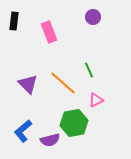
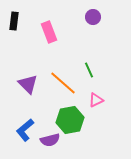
green hexagon: moved 4 px left, 3 px up
blue L-shape: moved 2 px right, 1 px up
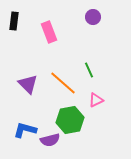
blue L-shape: rotated 55 degrees clockwise
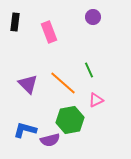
black rectangle: moved 1 px right, 1 px down
